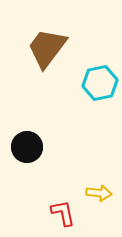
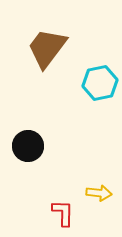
black circle: moved 1 px right, 1 px up
red L-shape: rotated 12 degrees clockwise
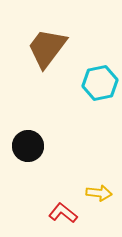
red L-shape: rotated 52 degrees counterclockwise
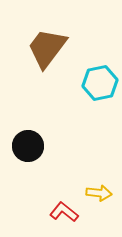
red L-shape: moved 1 px right, 1 px up
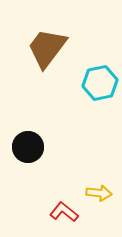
black circle: moved 1 px down
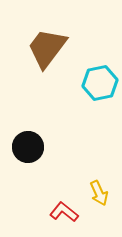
yellow arrow: rotated 60 degrees clockwise
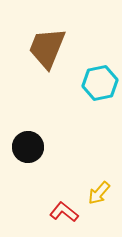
brown trapezoid: rotated 15 degrees counterclockwise
yellow arrow: rotated 65 degrees clockwise
